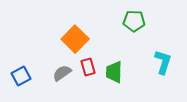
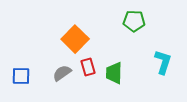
green trapezoid: moved 1 px down
blue square: rotated 30 degrees clockwise
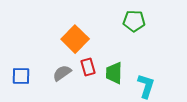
cyan L-shape: moved 17 px left, 24 px down
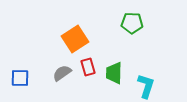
green pentagon: moved 2 px left, 2 px down
orange square: rotated 12 degrees clockwise
blue square: moved 1 px left, 2 px down
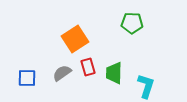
blue square: moved 7 px right
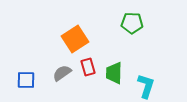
blue square: moved 1 px left, 2 px down
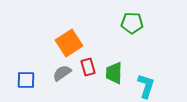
orange square: moved 6 px left, 4 px down
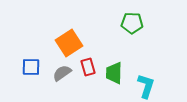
blue square: moved 5 px right, 13 px up
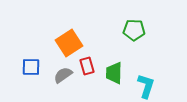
green pentagon: moved 2 px right, 7 px down
red rectangle: moved 1 px left, 1 px up
gray semicircle: moved 1 px right, 2 px down
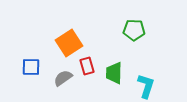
gray semicircle: moved 3 px down
